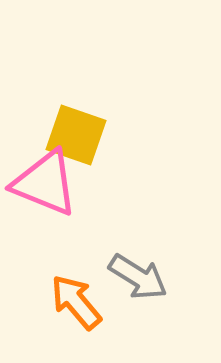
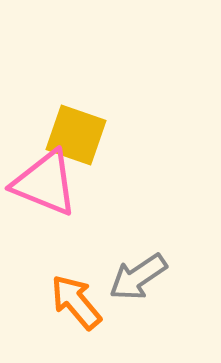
gray arrow: rotated 114 degrees clockwise
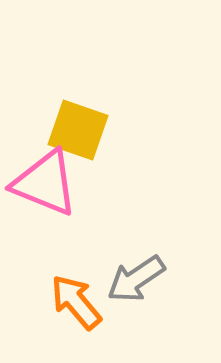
yellow square: moved 2 px right, 5 px up
gray arrow: moved 2 px left, 2 px down
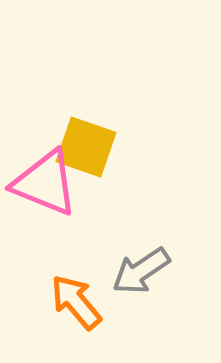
yellow square: moved 8 px right, 17 px down
gray arrow: moved 5 px right, 8 px up
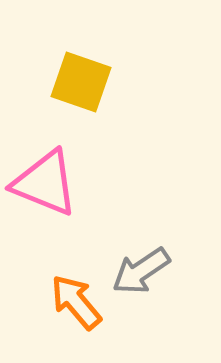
yellow square: moved 5 px left, 65 px up
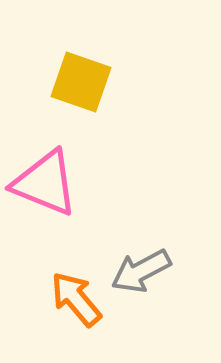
gray arrow: rotated 6 degrees clockwise
orange arrow: moved 3 px up
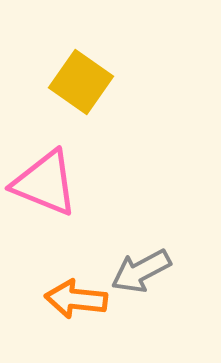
yellow square: rotated 16 degrees clockwise
orange arrow: rotated 44 degrees counterclockwise
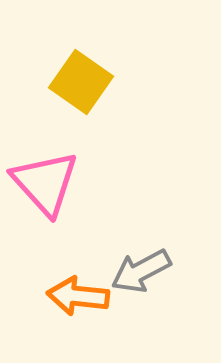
pink triangle: rotated 26 degrees clockwise
orange arrow: moved 2 px right, 3 px up
